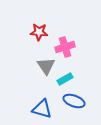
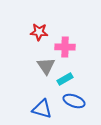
pink cross: rotated 18 degrees clockwise
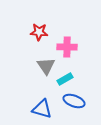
pink cross: moved 2 px right
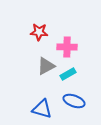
gray triangle: rotated 36 degrees clockwise
cyan rectangle: moved 3 px right, 5 px up
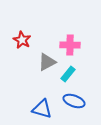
red star: moved 17 px left, 8 px down; rotated 24 degrees clockwise
pink cross: moved 3 px right, 2 px up
gray triangle: moved 1 px right, 4 px up
cyan rectangle: rotated 21 degrees counterclockwise
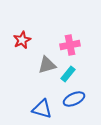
red star: rotated 18 degrees clockwise
pink cross: rotated 12 degrees counterclockwise
gray triangle: moved 3 px down; rotated 12 degrees clockwise
blue ellipse: moved 2 px up; rotated 45 degrees counterclockwise
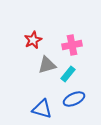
red star: moved 11 px right
pink cross: moved 2 px right
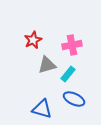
blue ellipse: rotated 50 degrees clockwise
